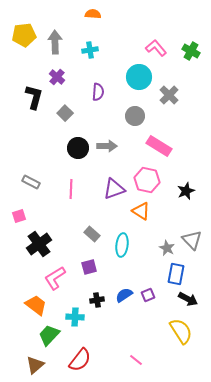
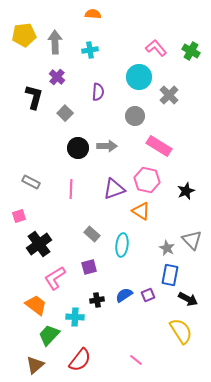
blue rectangle at (176, 274): moved 6 px left, 1 px down
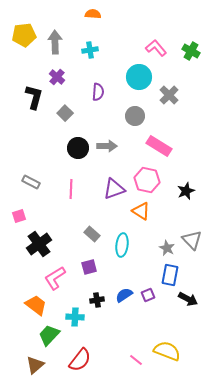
yellow semicircle at (181, 331): moved 14 px left, 20 px down; rotated 36 degrees counterclockwise
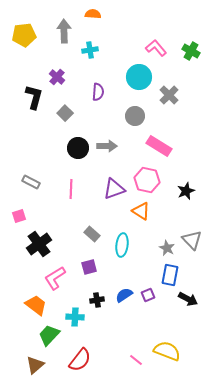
gray arrow at (55, 42): moved 9 px right, 11 px up
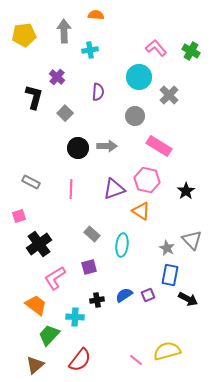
orange semicircle at (93, 14): moved 3 px right, 1 px down
black star at (186, 191): rotated 12 degrees counterclockwise
yellow semicircle at (167, 351): rotated 36 degrees counterclockwise
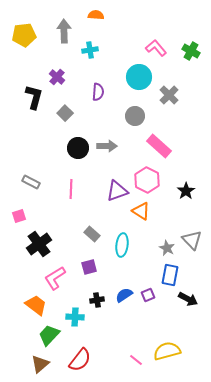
pink rectangle at (159, 146): rotated 10 degrees clockwise
pink hexagon at (147, 180): rotated 15 degrees clockwise
purple triangle at (114, 189): moved 3 px right, 2 px down
brown triangle at (35, 365): moved 5 px right, 1 px up
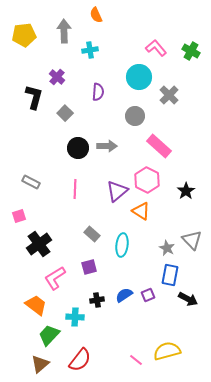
orange semicircle at (96, 15): rotated 119 degrees counterclockwise
pink line at (71, 189): moved 4 px right
purple triangle at (117, 191): rotated 20 degrees counterclockwise
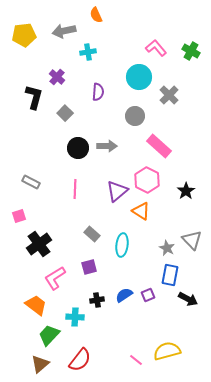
gray arrow at (64, 31): rotated 100 degrees counterclockwise
cyan cross at (90, 50): moved 2 px left, 2 px down
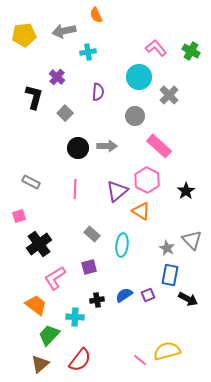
pink line at (136, 360): moved 4 px right
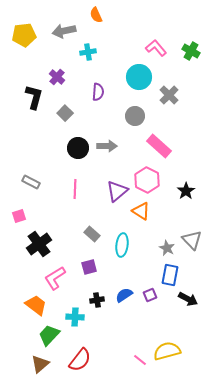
purple square at (148, 295): moved 2 px right
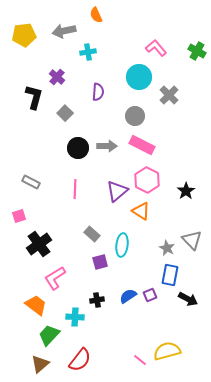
green cross at (191, 51): moved 6 px right
pink rectangle at (159, 146): moved 17 px left, 1 px up; rotated 15 degrees counterclockwise
purple square at (89, 267): moved 11 px right, 5 px up
blue semicircle at (124, 295): moved 4 px right, 1 px down
